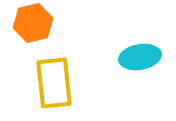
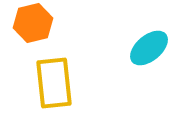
cyan ellipse: moved 9 px right, 9 px up; rotated 30 degrees counterclockwise
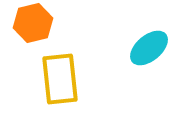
yellow rectangle: moved 6 px right, 4 px up
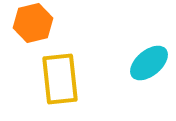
cyan ellipse: moved 15 px down
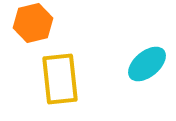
cyan ellipse: moved 2 px left, 1 px down
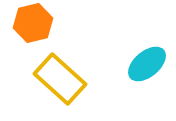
yellow rectangle: rotated 42 degrees counterclockwise
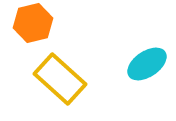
cyan ellipse: rotated 6 degrees clockwise
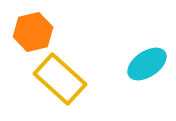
orange hexagon: moved 9 px down
